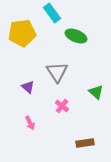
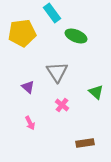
pink cross: moved 1 px up
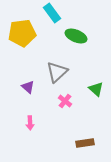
gray triangle: rotated 20 degrees clockwise
green triangle: moved 3 px up
pink cross: moved 3 px right, 4 px up
pink arrow: rotated 24 degrees clockwise
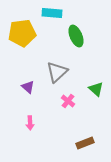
cyan rectangle: rotated 48 degrees counterclockwise
green ellipse: rotated 45 degrees clockwise
pink cross: moved 3 px right
brown rectangle: rotated 12 degrees counterclockwise
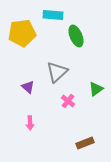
cyan rectangle: moved 1 px right, 2 px down
green triangle: rotated 42 degrees clockwise
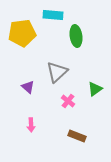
green ellipse: rotated 15 degrees clockwise
green triangle: moved 1 px left
pink arrow: moved 1 px right, 2 px down
brown rectangle: moved 8 px left, 7 px up; rotated 42 degrees clockwise
